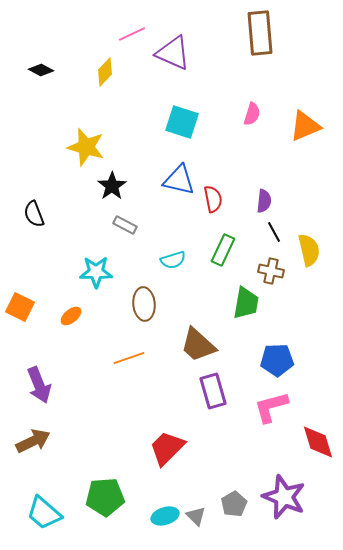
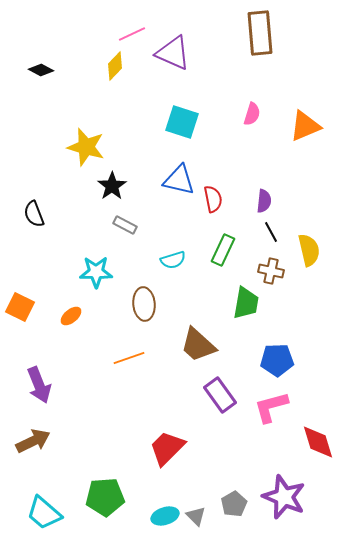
yellow diamond: moved 10 px right, 6 px up
black line: moved 3 px left
purple rectangle: moved 7 px right, 4 px down; rotated 20 degrees counterclockwise
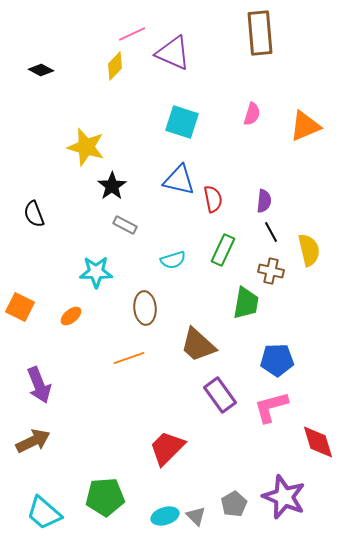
brown ellipse: moved 1 px right, 4 px down
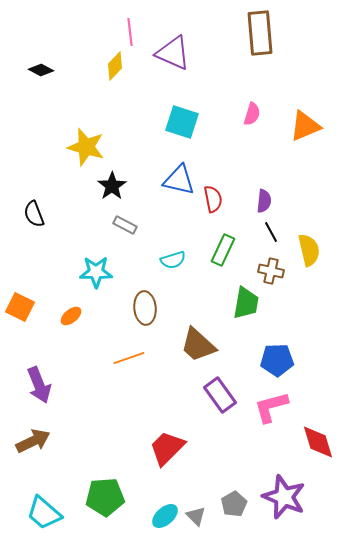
pink line: moved 2 px left, 2 px up; rotated 72 degrees counterclockwise
cyan ellipse: rotated 24 degrees counterclockwise
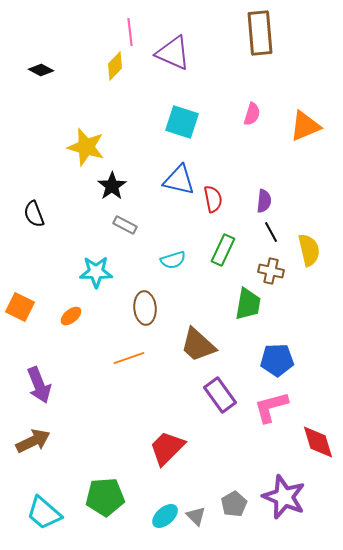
green trapezoid: moved 2 px right, 1 px down
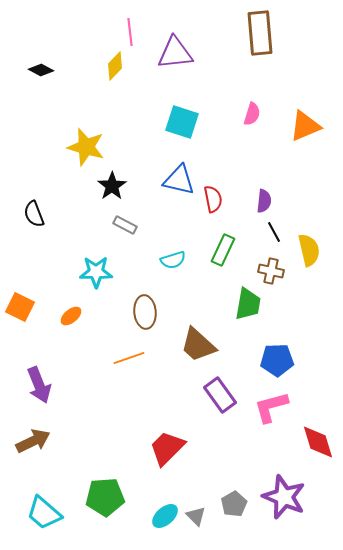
purple triangle: moved 2 px right; rotated 30 degrees counterclockwise
black line: moved 3 px right
brown ellipse: moved 4 px down
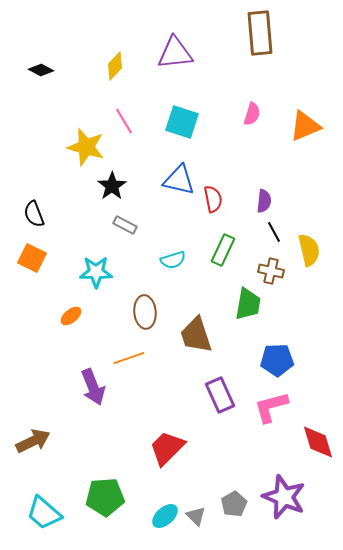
pink line: moved 6 px left, 89 px down; rotated 24 degrees counterclockwise
orange square: moved 12 px right, 49 px up
brown trapezoid: moved 2 px left, 10 px up; rotated 30 degrees clockwise
purple arrow: moved 54 px right, 2 px down
purple rectangle: rotated 12 degrees clockwise
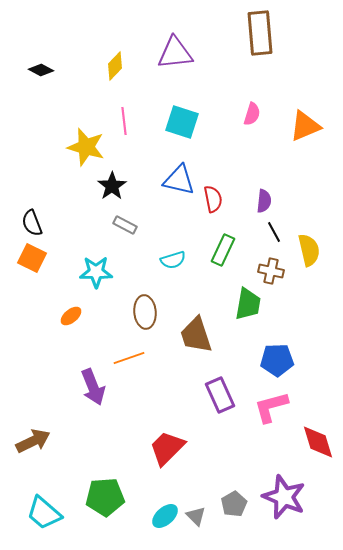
pink line: rotated 24 degrees clockwise
black semicircle: moved 2 px left, 9 px down
